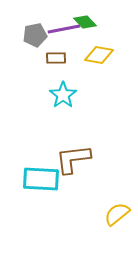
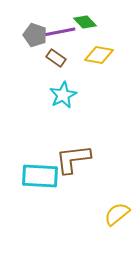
purple line: moved 5 px left, 3 px down
gray pentagon: rotated 30 degrees clockwise
brown rectangle: rotated 36 degrees clockwise
cyan star: rotated 8 degrees clockwise
cyan rectangle: moved 1 px left, 3 px up
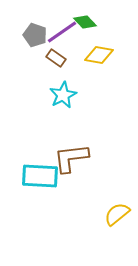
purple line: moved 3 px right; rotated 24 degrees counterclockwise
brown L-shape: moved 2 px left, 1 px up
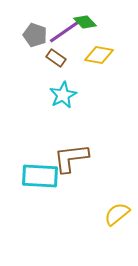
purple line: moved 2 px right
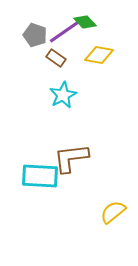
yellow semicircle: moved 4 px left, 2 px up
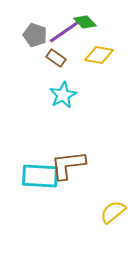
brown L-shape: moved 3 px left, 7 px down
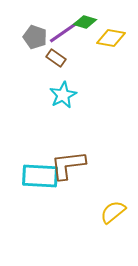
green diamond: rotated 30 degrees counterclockwise
gray pentagon: moved 2 px down
yellow diamond: moved 12 px right, 17 px up
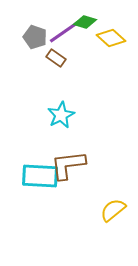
yellow diamond: rotated 32 degrees clockwise
cyan star: moved 2 px left, 20 px down
yellow semicircle: moved 2 px up
